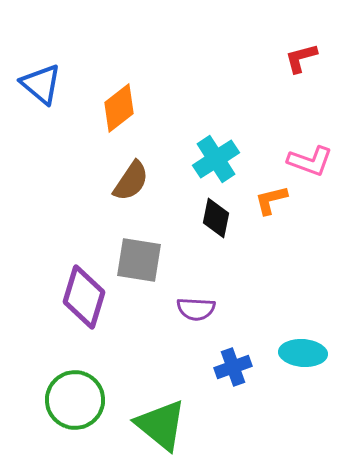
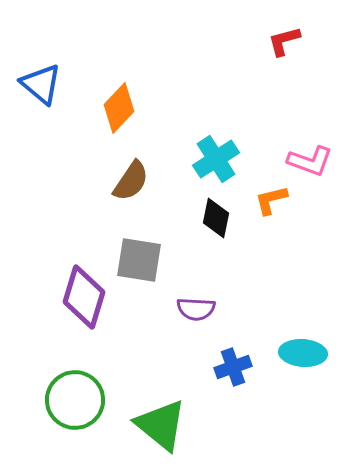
red L-shape: moved 17 px left, 17 px up
orange diamond: rotated 9 degrees counterclockwise
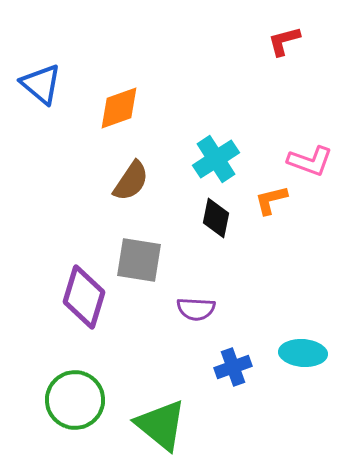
orange diamond: rotated 27 degrees clockwise
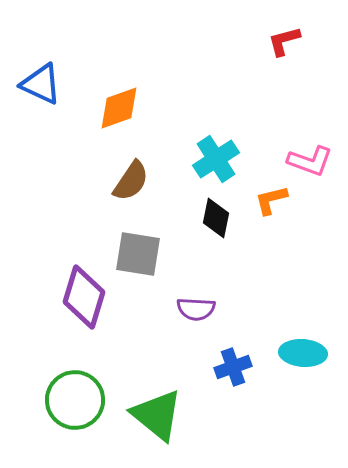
blue triangle: rotated 15 degrees counterclockwise
gray square: moved 1 px left, 6 px up
green triangle: moved 4 px left, 10 px up
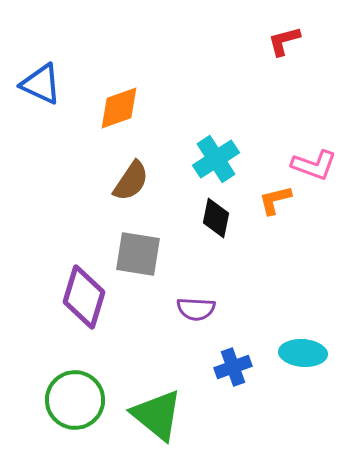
pink L-shape: moved 4 px right, 4 px down
orange L-shape: moved 4 px right
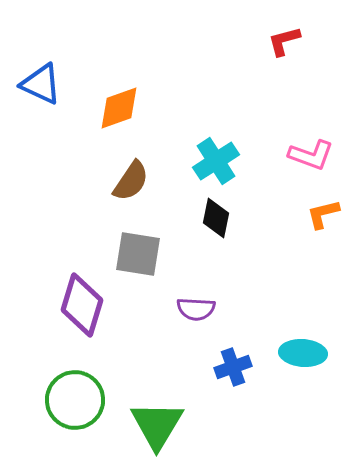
cyan cross: moved 2 px down
pink L-shape: moved 3 px left, 10 px up
orange L-shape: moved 48 px right, 14 px down
purple diamond: moved 2 px left, 8 px down
green triangle: moved 10 px down; rotated 22 degrees clockwise
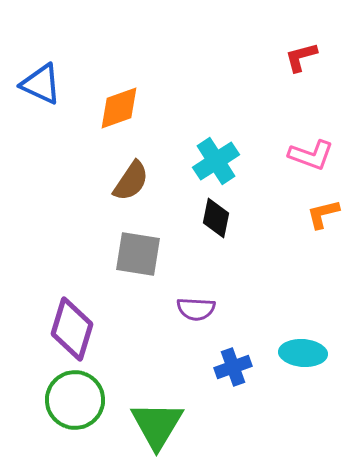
red L-shape: moved 17 px right, 16 px down
purple diamond: moved 10 px left, 24 px down
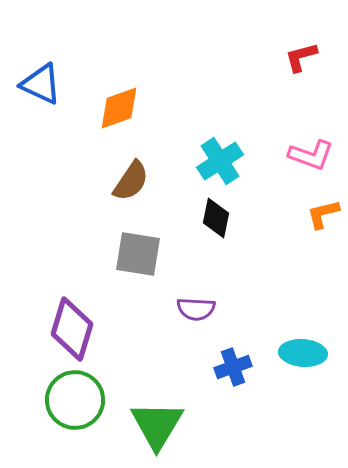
cyan cross: moved 4 px right
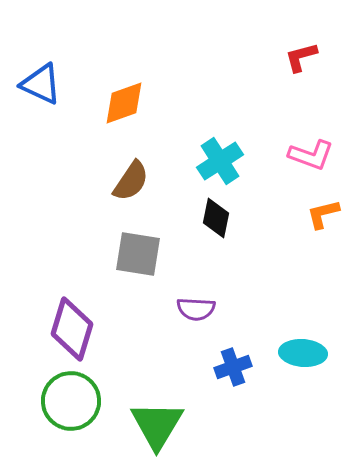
orange diamond: moved 5 px right, 5 px up
green circle: moved 4 px left, 1 px down
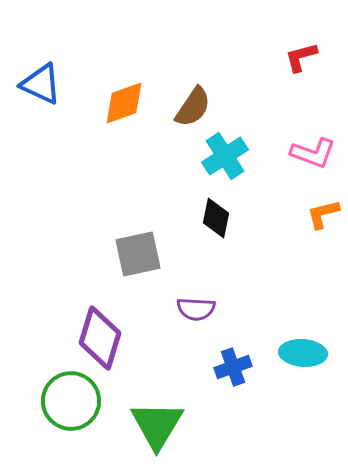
pink L-shape: moved 2 px right, 2 px up
cyan cross: moved 5 px right, 5 px up
brown semicircle: moved 62 px right, 74 px up
gray square: rotated 21 degrees counterclockwise
purple diamond: moved 28 px right, 9 px down
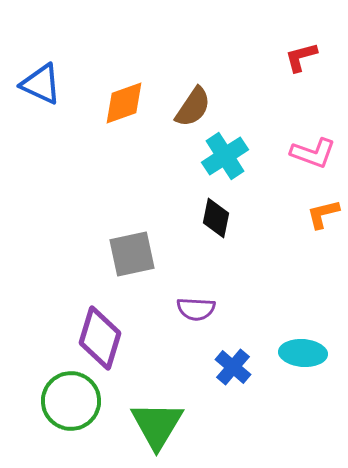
gray square: moved 6 px left
blue cross: rotated 30 degrees counterclockwise
